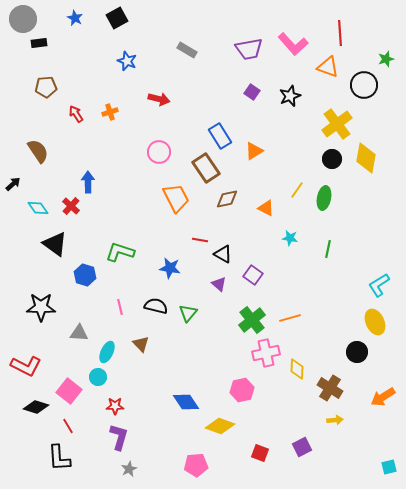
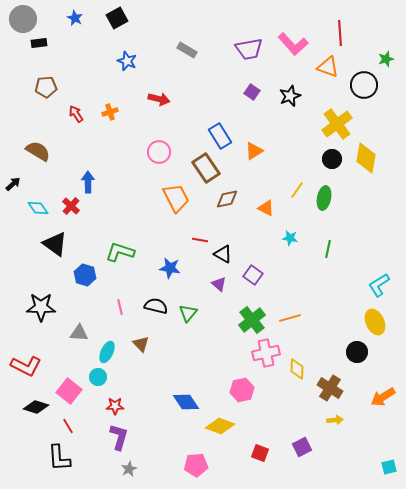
brown semicircle at (38, 151): rotated 25 degrees counterclockwise
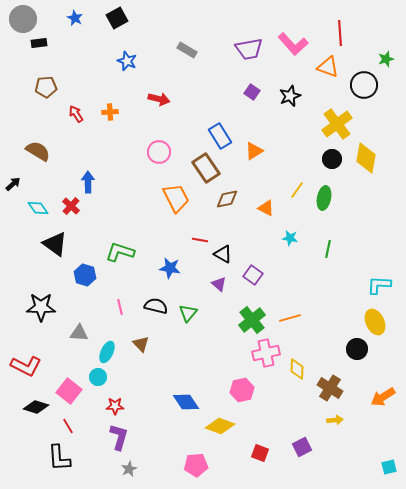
orange cross at (110, 112): rotated 14 degrees clockwise
cyan L-shape at (379, 285): rotated 35 degrees clockwise
black circle at (357, 352): moved 3 px up
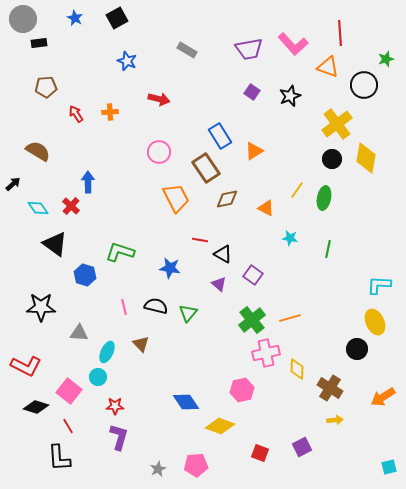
pink line at (120, 307): moved 4 px right
gray star at (129, 469): moved 29 px right
